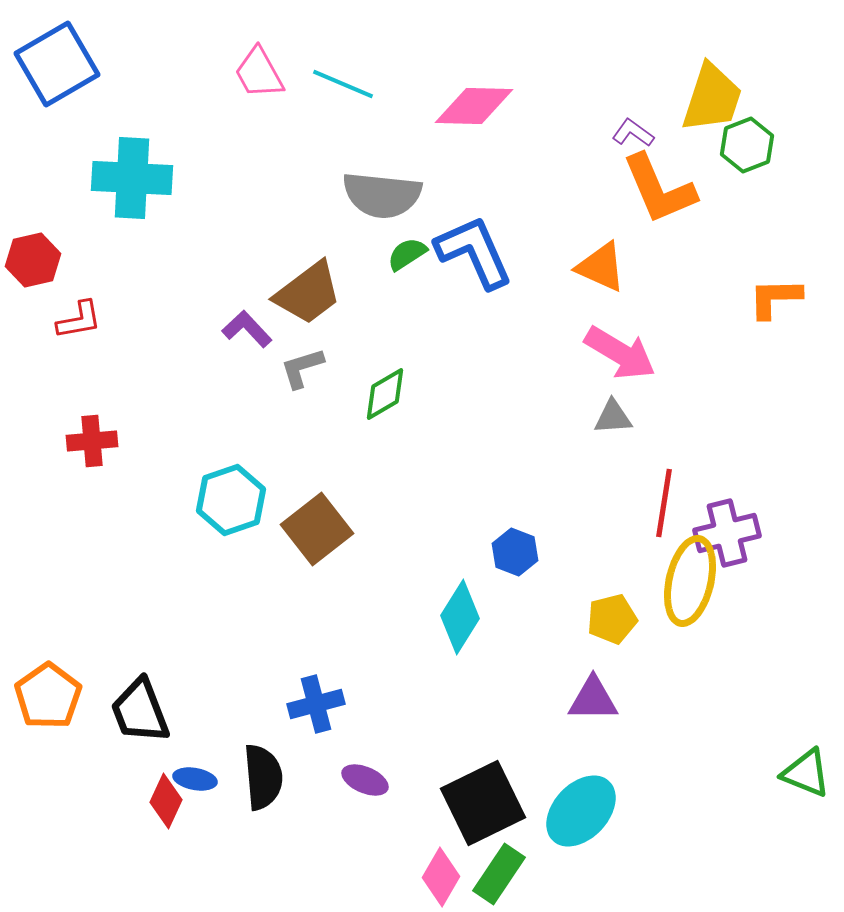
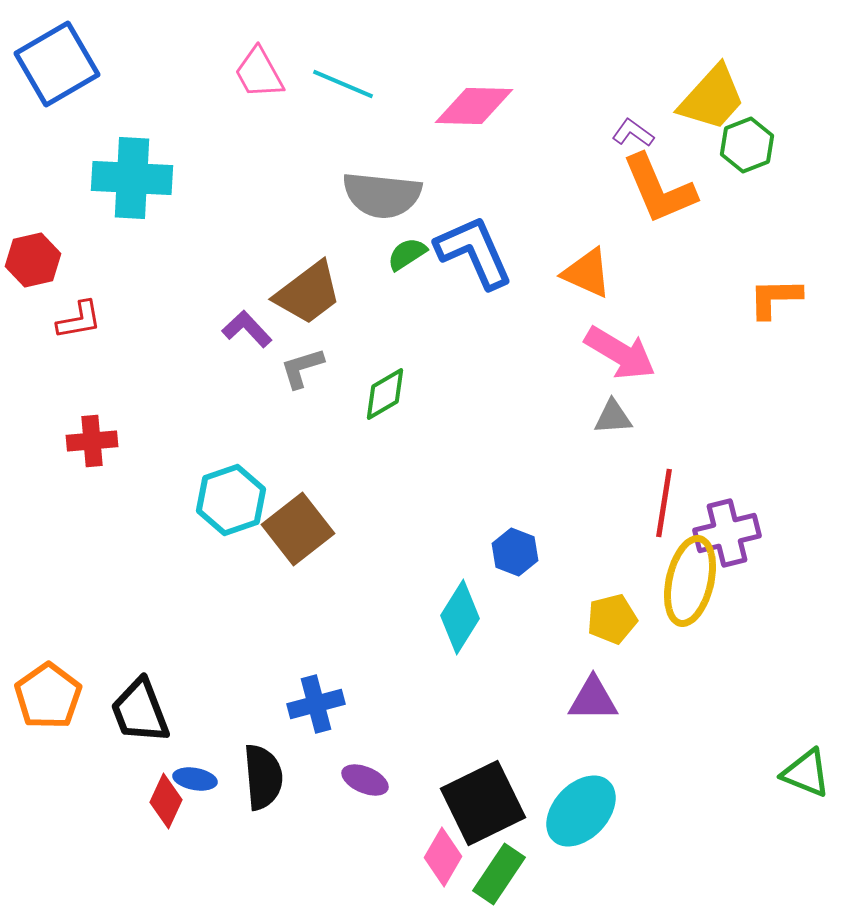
yellow trapezoid at (712, 98): rotated 24 degrees clockwise
orange triangle at (601, 267): moved 14 px left, 6 px down
brown square at (317, 529): moved 19 px left
pink diamond at (441, 877): moved 2 px right, 20 px up
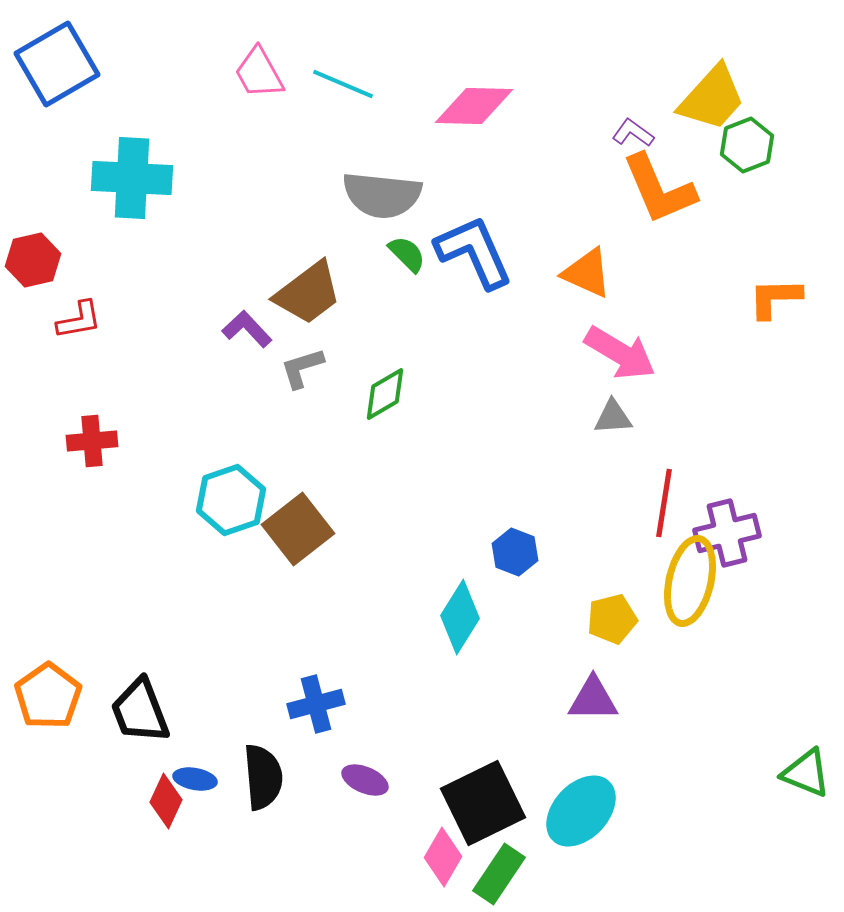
green semicircle at (407, 254): rotated 78 degrees clockwise
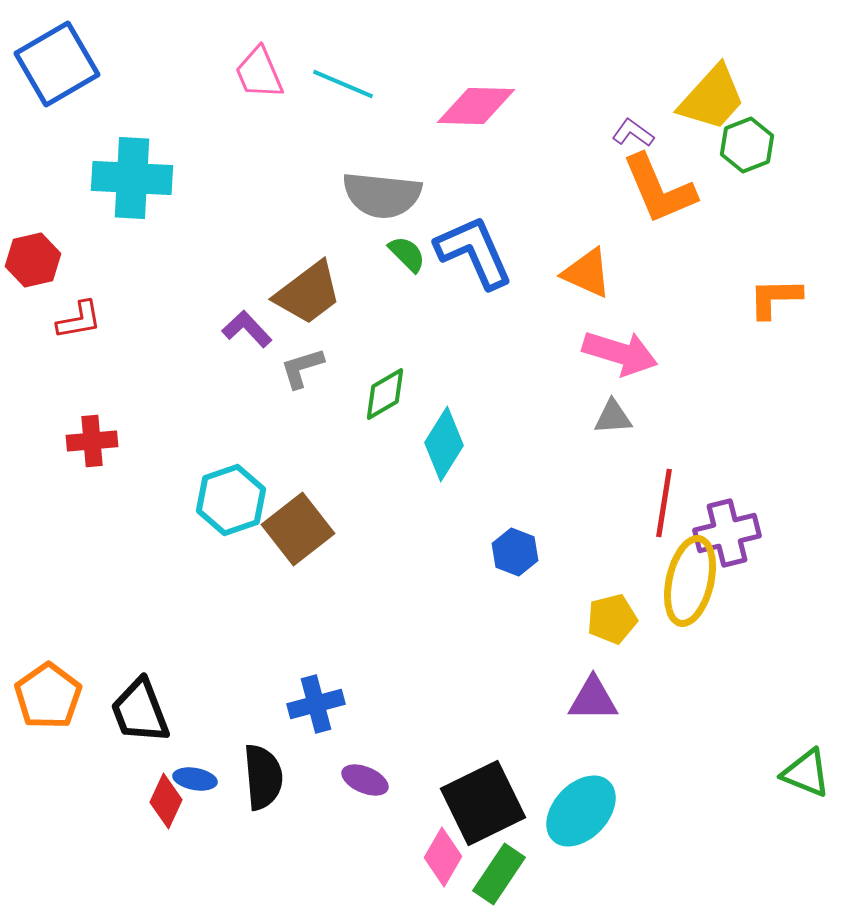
pink trapezoid at (259, 73): rotated 6 degrees clockwise
pink diamond at (474, 106): moved 2 px right
pink arrow at (620, 353): rotated 14 degrees counterclockwise
cyan diamond at (460, 617): moved 16 px left, 173 px up
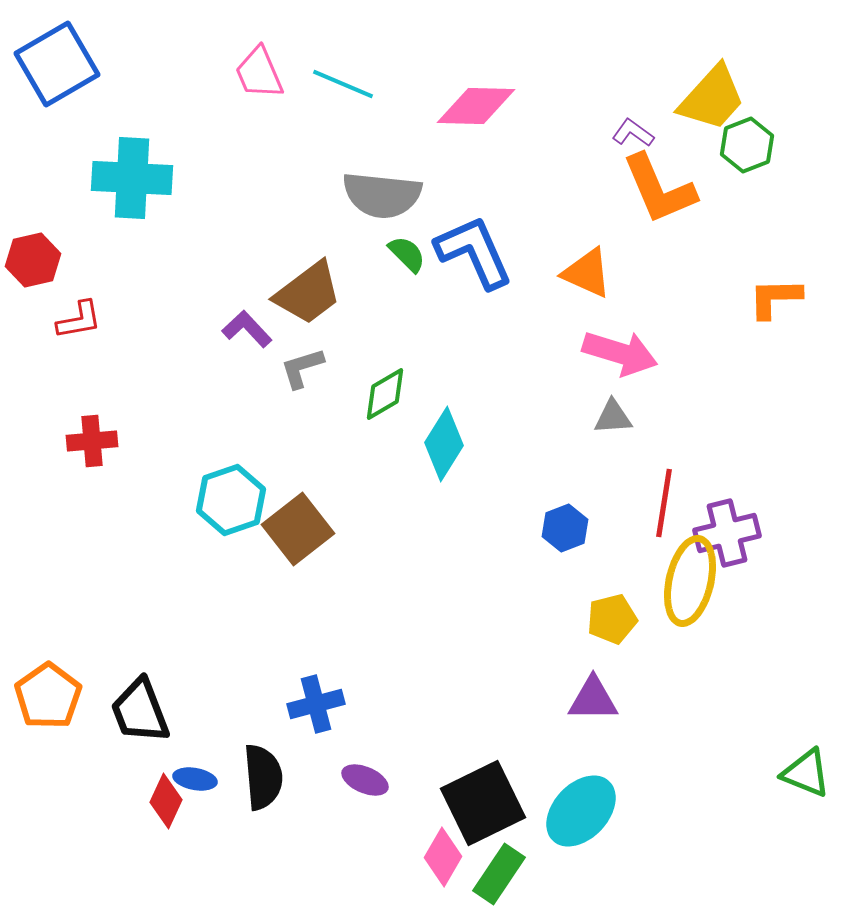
blue hexagon at (515, 552): moved 50 px right, 24 px up; rotated 18 degrees clockwise
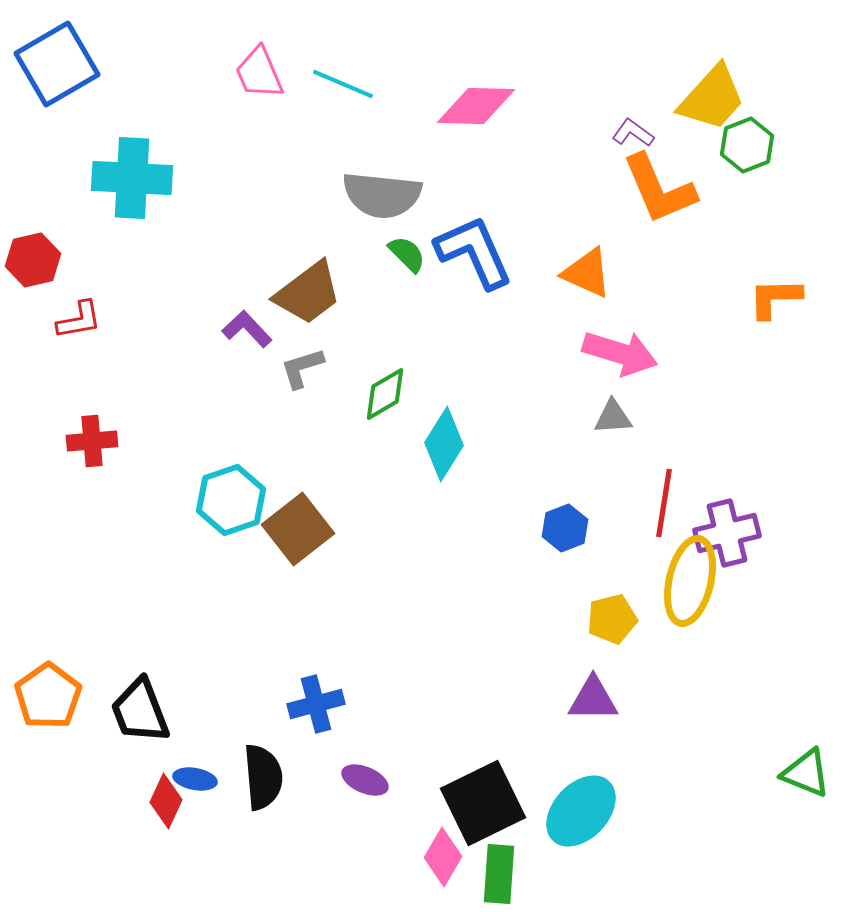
green rectangle at (499, 874): rotated 30 degrees counterclockwise
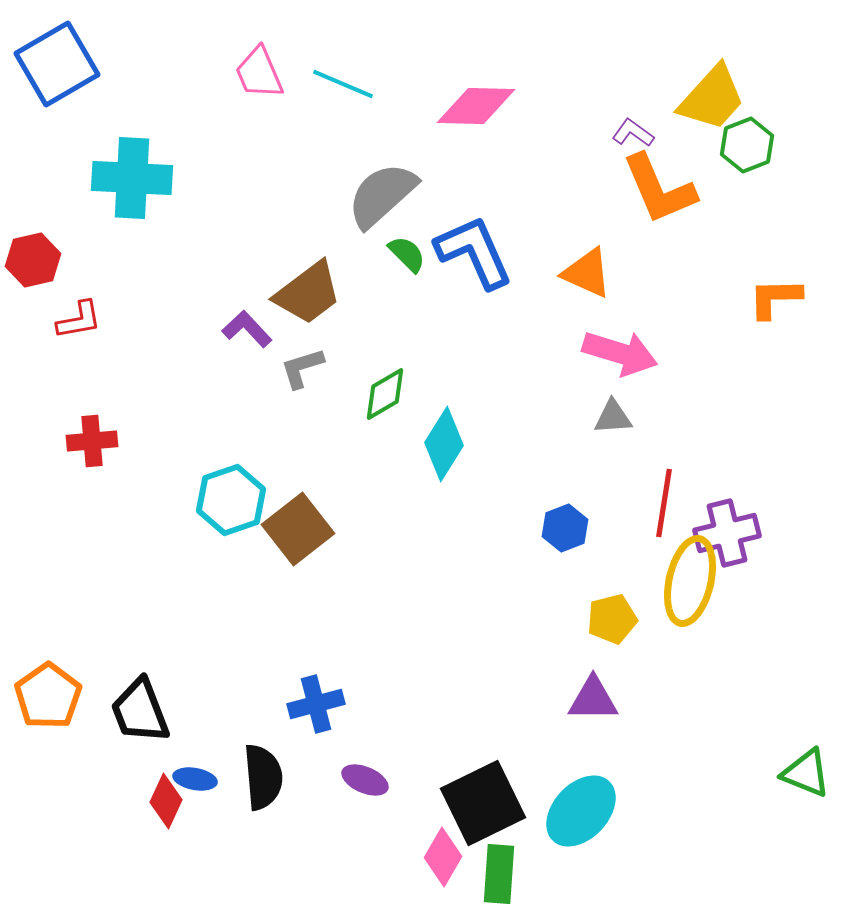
gray semicircle at (382, 195): rotated 132 degrees clockwise
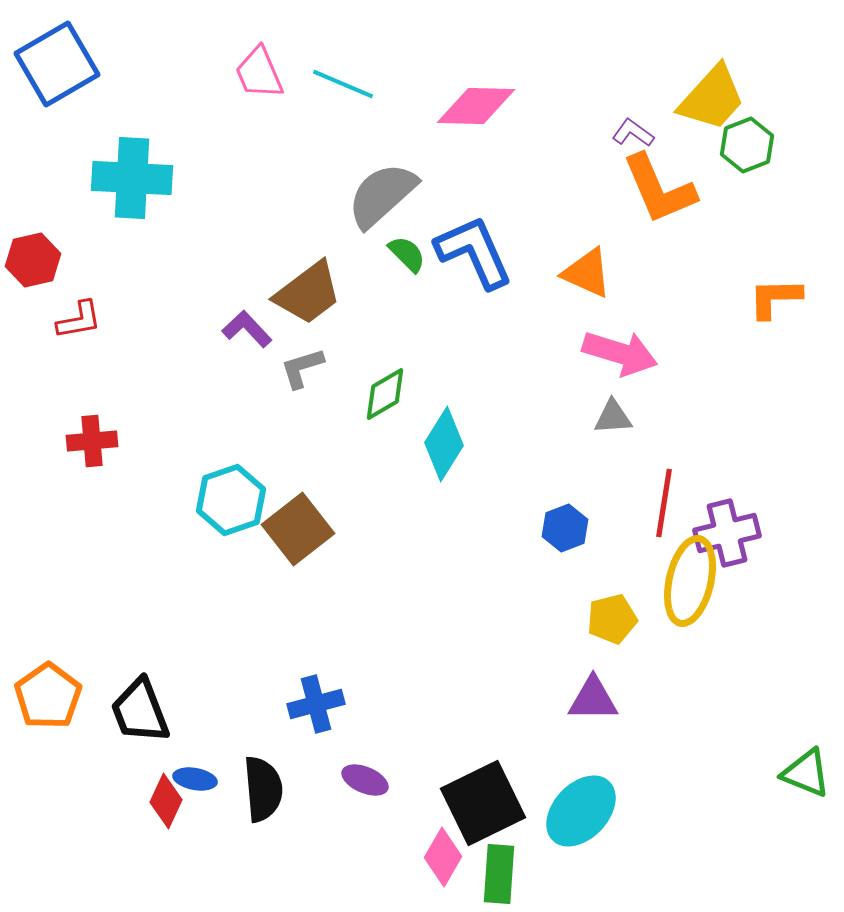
black semicircle at (263, 777): moved 12 px down
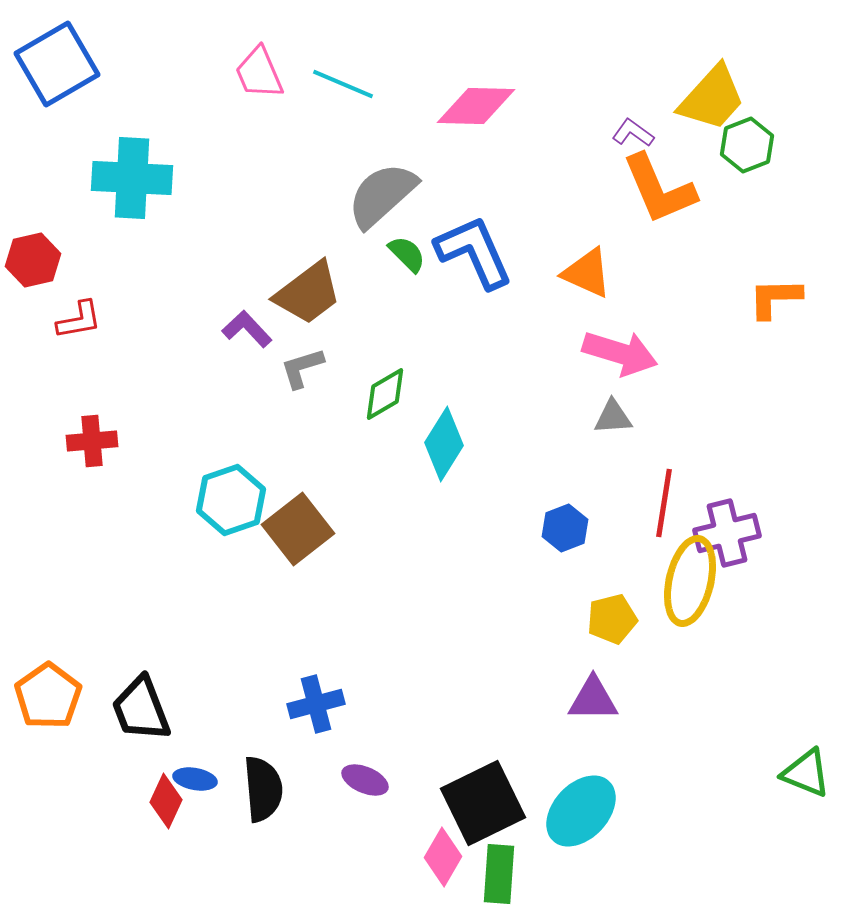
black trapezoid at (140, 711): moved 1 px right, 2 px up
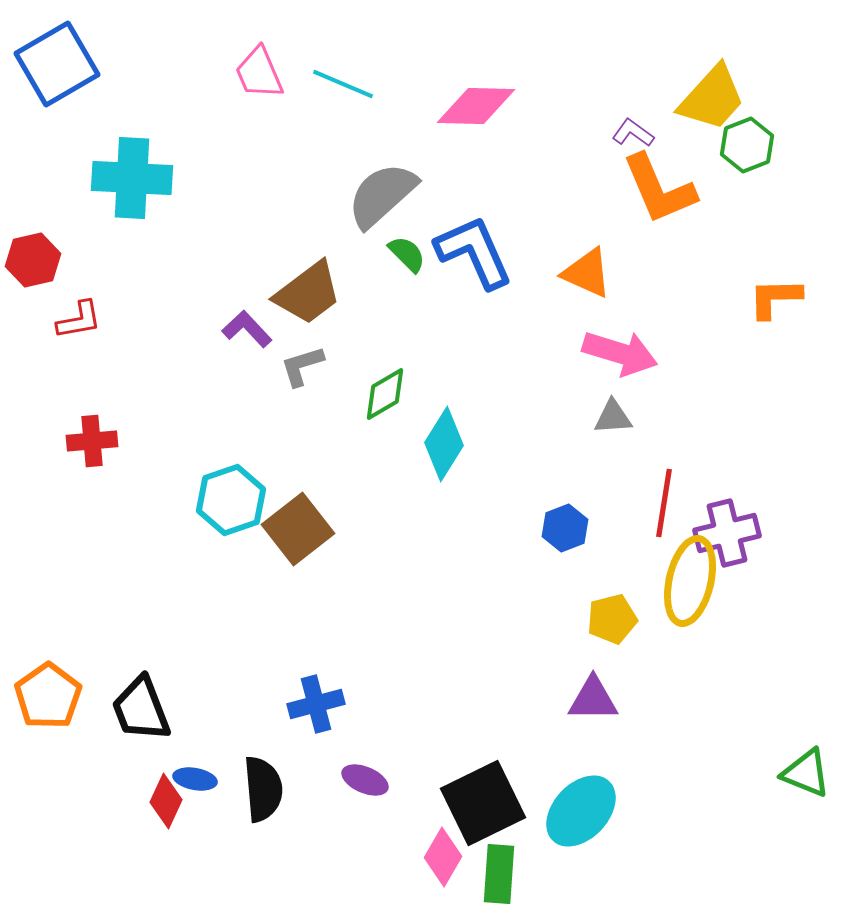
gray L-shape at (302, 368): moved 2 px up
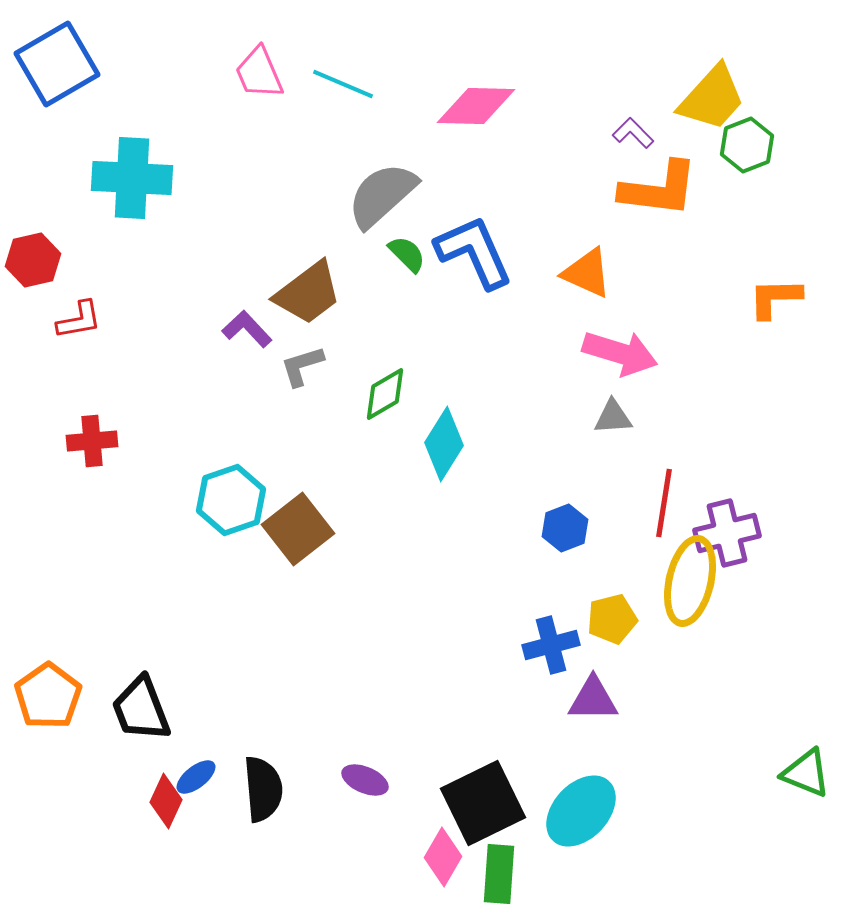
purple L-shape at (633, 133): rotated 9 degrees clockwise
orange L-shape at (659, 189): rotated 60 degrees counterclockwise
blue cross at (316, 704): moved 235 px right, 59 px up
blue ellipse at (195, 779): moved 1 px right, 2 px up; rotated 48 degrees counterclockwise
